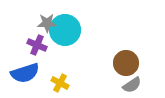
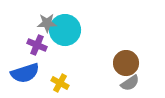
gray semicircle: moved 2 px left, 2 px up
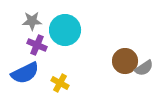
gray star: moved 15 px left, 2 px up
brown circle: moved 1 px left, 2 px up
blue semicircle: rotated 8 degrees counterclockwise
gray semicircle: moved 14 px right, 15 px up
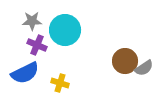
yellow cross: rotated 12 degrees counterclockwise
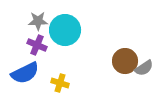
gray star: moved 6 px right
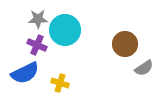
gray star: moved 2 px up
brown circle: moved 17 px up
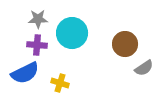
cyan circle: moved 7 px right, 3 px down
purple cross: rotated 18 degrees counterclockwise
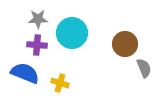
gray semicircle: rotated 78 degrees counterclockwise
blue semicircle: rotated 132 degrees counterclockwise
